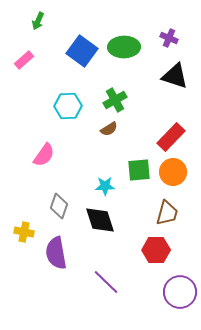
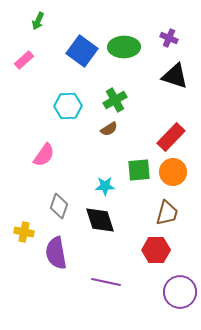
purple line: rotated 32 degrees counterclockwise
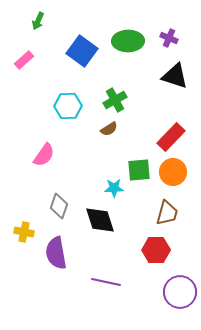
green ellipse: moved 4 px right, 6 px up
cyan star: moved 9 px right, 2 px down
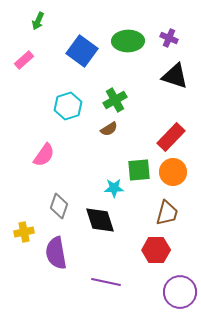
cyan hexagon: rotated 16 degrees counterclockwise
yellow cross: rotated 24 degrees counterclockwise
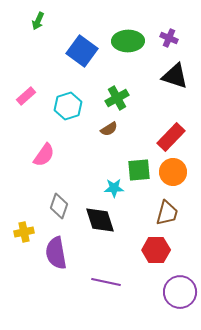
pink rectangle: moved 2 px right, 36 px down
green cross: moved 2 px right, 2 px up
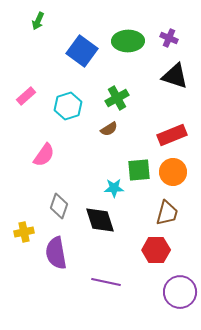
red rectangle: moved 1 px right, 2 px up; rotated 24 degrees clockwise
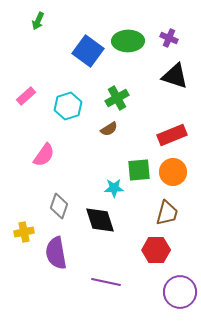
blue square: moved 6 px right
